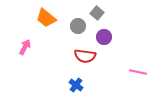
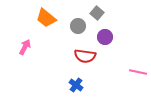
purple circle: moved 1 px right
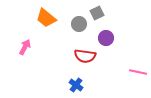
gray square: rotated 24 degrees clockwise
gray circle: moved 1 px right, 2 px up
purple circle: moved 1 px right, 1 px down
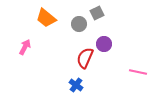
purple circle: moved 2 px left, 6 px down
red semicircle: moved 2 px down; rotated 105 degrees clockwise
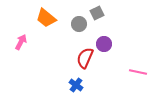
pink arrow: moved 4 px left, 5 px up
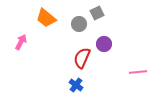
red semicircle: moved 3 px left
pink line: rotated 18 degrees counterclockwise
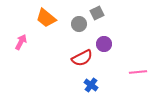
red semicircle: rotated 140 degrees counterclockwise
blue cross: moved 15 px right
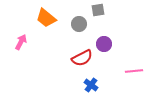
gray square: moved 1 px right, 3 px up; rotated 16 degrees clockwise
pink line: moved 4 px left, 1 px up
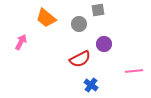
red semicircle: moved 2 px left, 1 px down
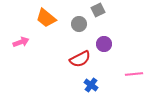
gray square: rotated 16 degrees counterclockwise
pink arrow: rotated 42 degrees clockwise
pink line: moved 3 px down
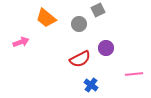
purple circle: moved 2 px right, 4 px down
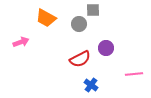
gray square: moved 5 px left; rotated 24 degrees clockwise
orange trapezoid: rotated 10 degrees counterclockwise
